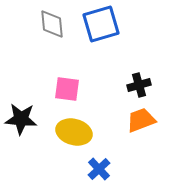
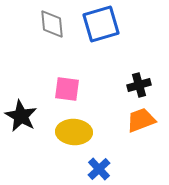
black star: moved 3 px up; rotated 24 degrees clockwise
yellow ellipse: rotated 12 degrees counterclockwise
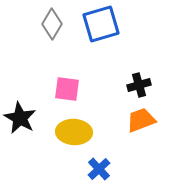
gray diamond: rotated 36 degrees clockwise
black star: moved 1 px left, 2 px down
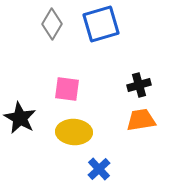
orange trapezoid: rotated 12 degrees clockwise
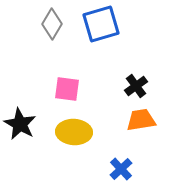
black cross: moved 3 px left, 1 px down; rotated 20 degrees counterclockwise
black star: moved 6 px down
blue cross: moved 22 px right
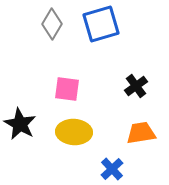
orange trapezoid: moved 13 px down
blue cross: moved 9 px left
